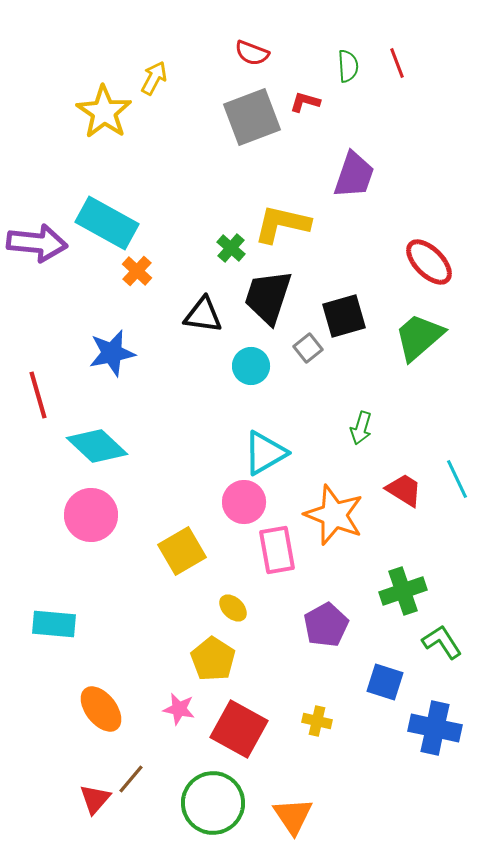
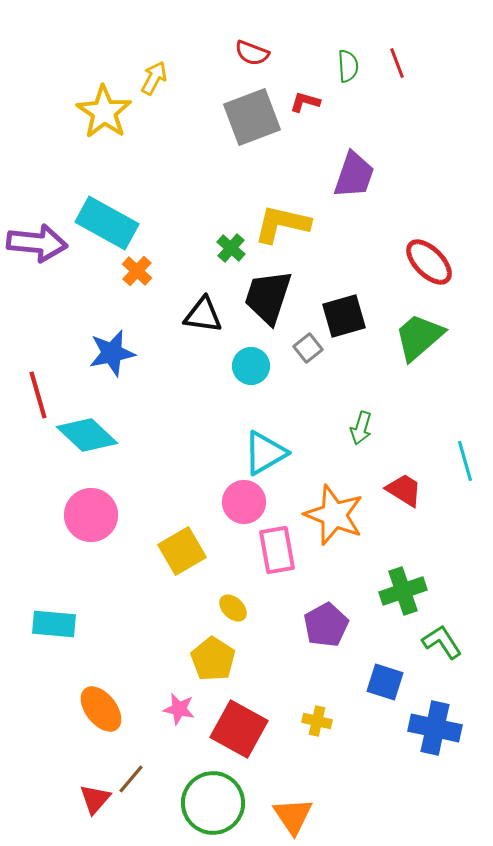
cyan diamond at (97, 446): moved 10 px left, 11 px up
cyan line at (457, 479): moved 8 px right, 18 px up; rotated 9 degrees clockwise
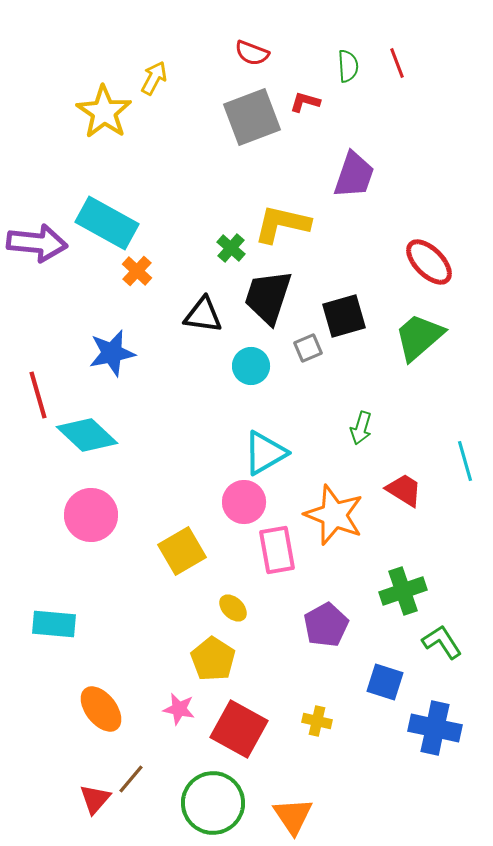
gray square at (308, 348): rotated 16 degrees clockwise
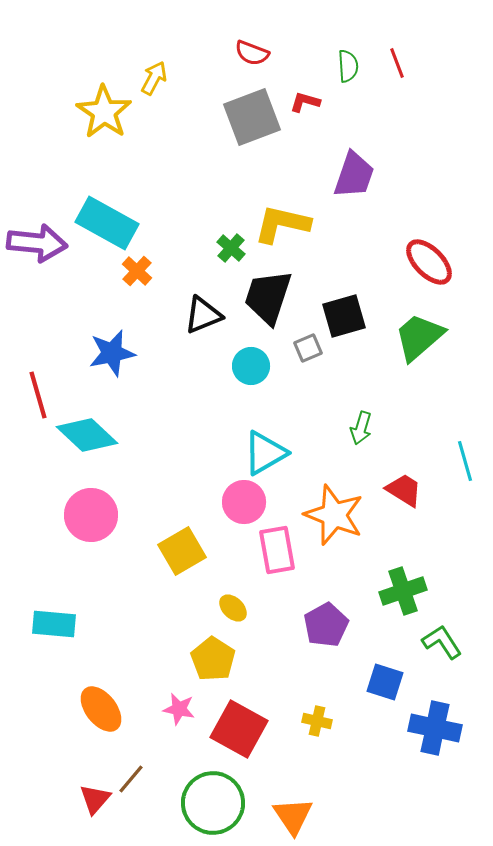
black triangle at (203, 315): rotated 30 degrees counterclockwise
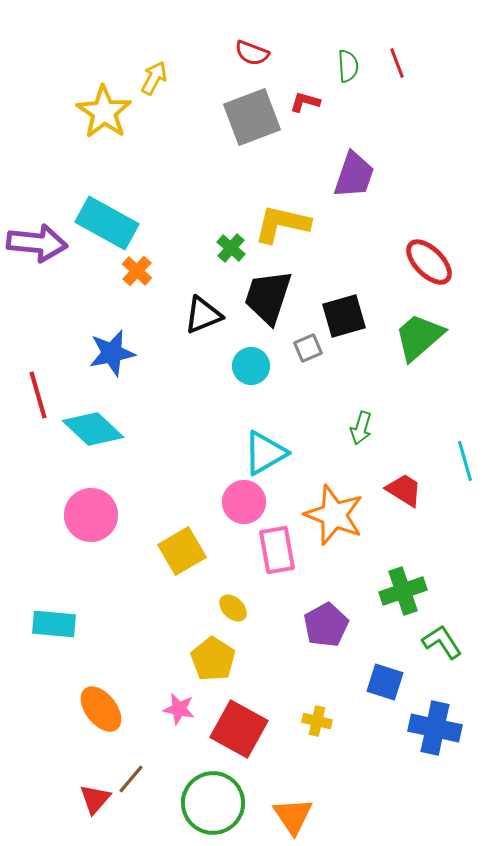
cyan diamond at (87, 435): moved 6 px right, 6 px up
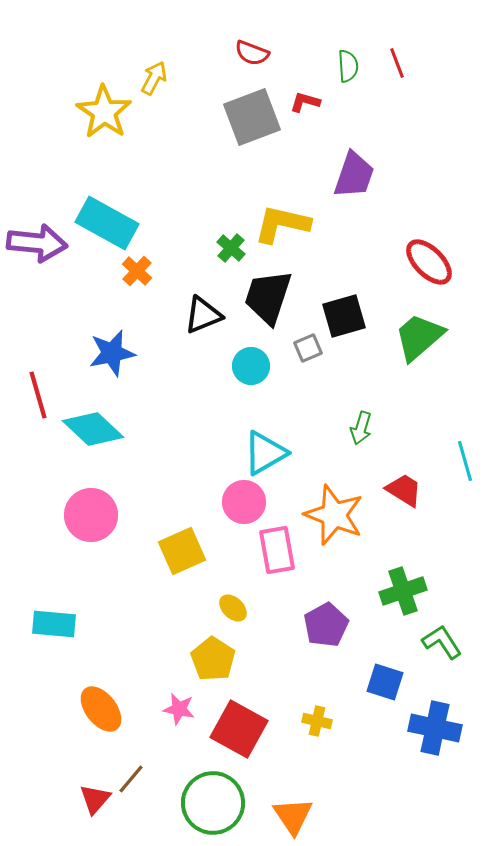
yellow square at (182, 551): rotated 6 degrees clockwise
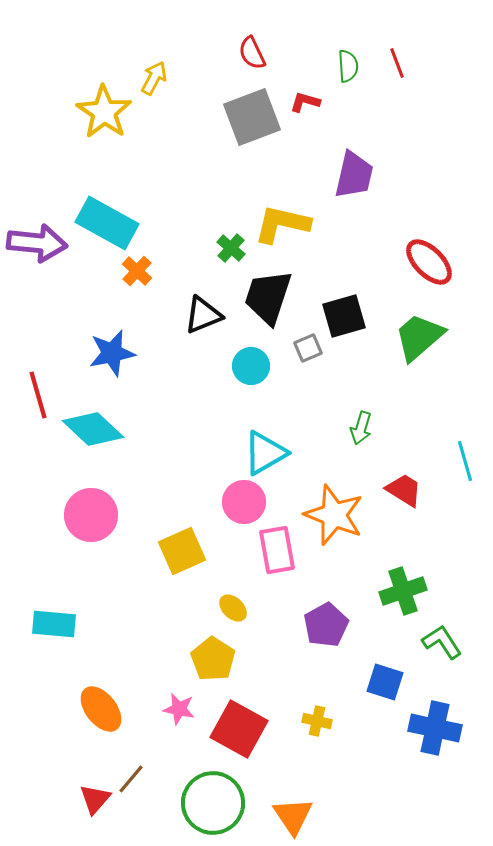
red semicircle at (252, 53): rotated 44 degrees clockwise
purple trapezoid at (354, 175): rotated 6 degrees counterclockwise
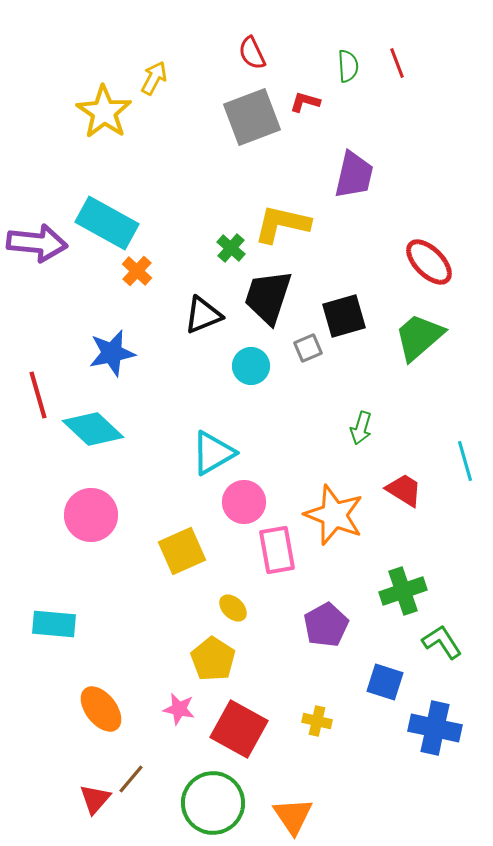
cyan triangle at (265, 453): moved 52 px left
